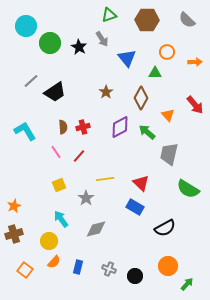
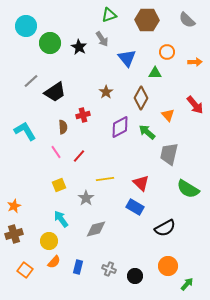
red cross at (83, 127): moved 12 px up
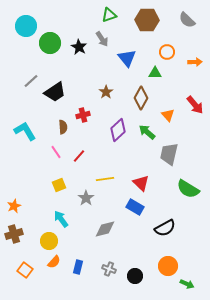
purple diamond at (120, 127): moved 2 px left, 3 px down; rotated 15 degrees counterclockwise
gray diamond at (96, 229): moved 9 px right
green arrow at (187, 284): rotated 72 degrees clockwise
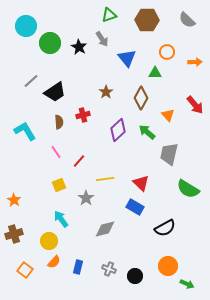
brown semicircle at (63, 127): moved 4 px left, 5 px up
red line at (79, 156): moved 5 px down
orange star at (14, 206): moved 6 px up; rotated 16 degrees counterclockwise
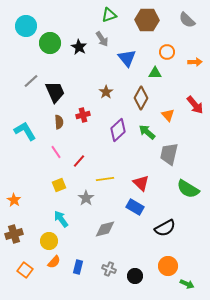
black trapezoid at (55, 92): rotated 80 degrees counterclockwise
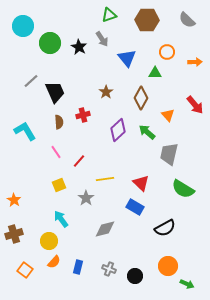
cyan circle at (26, 26): moved 3 px left
green semicircle at (188, 189): moved 5 px left
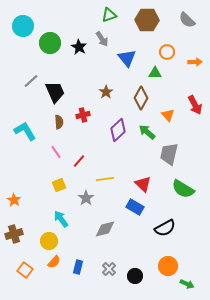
red arrow at (195, 105): rotated 12 degrees clockwise
red triangle at (141, 183): moved 2 px right, 1 px down
gray cross at (109, 269): rotated 24 degrees clockwise
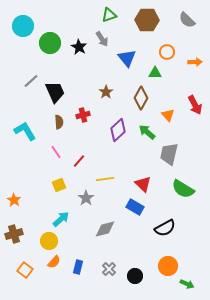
cyan arrow at (61, 219): rotated 84 degrees clockwise
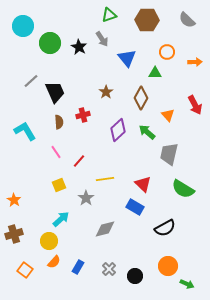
blue rectangle at (78, 267): rotated 16 degrees clockwise
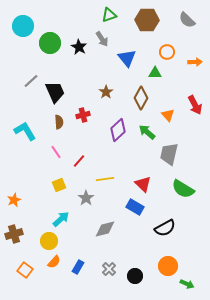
orange star at (14, 200): rotated 16 degrees clockwise
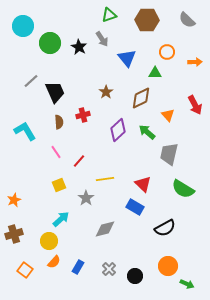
brown diamond at (141, 98): rotated 35 degrees clockwise
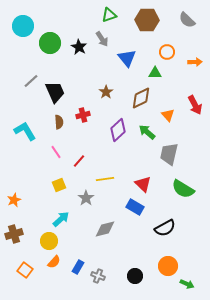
gray cross at (109, 269): moved 11 px left, 7 px down; rotated 24 degrees counterclockwise
